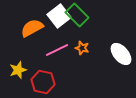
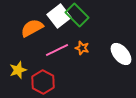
red hexagon: rotated 15 degrees clockwise
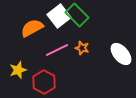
red hexagon: moved 1 px right
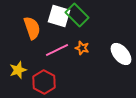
white square: rotated 35 degrees counterclockwise
orange semicircle: rotated 100 degrees clockwise
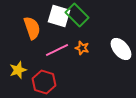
white ellipse: moved 5 px up
red hexagon: rotated 10 degrees counterclockwise
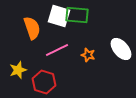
green rectangle: rotated 40 degrees counterclockwise
orange star: moved 6 px right, 7 px down
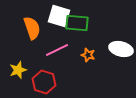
green rectangle: moved 8 px down
white ellipse: rotated 35 degrees counterclockwise
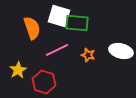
white ellipse: moved 2 px down
yellow star: rotated 12 degrees counterclockwise
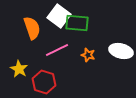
white square: rotated 20 degrees clockwise
yellow star: moved 1 px right, 1 px up; rotated 12 degrees counterclockwise
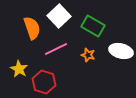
white square: rotated 10 degrees clockwise
green rectangle: moved 16 px right, 3 px down; rotated 25 degrees clockwise
pink line: moved 1 px left, 1 px up
